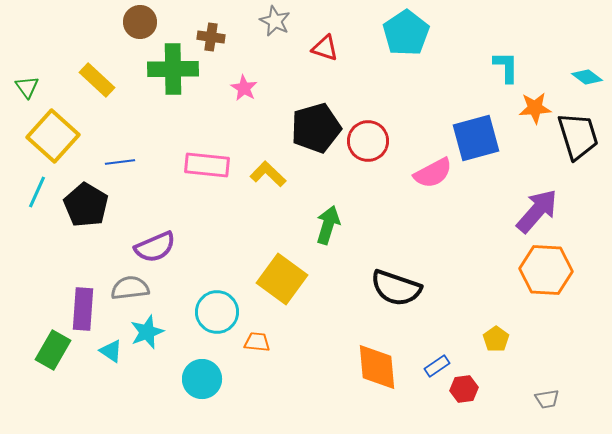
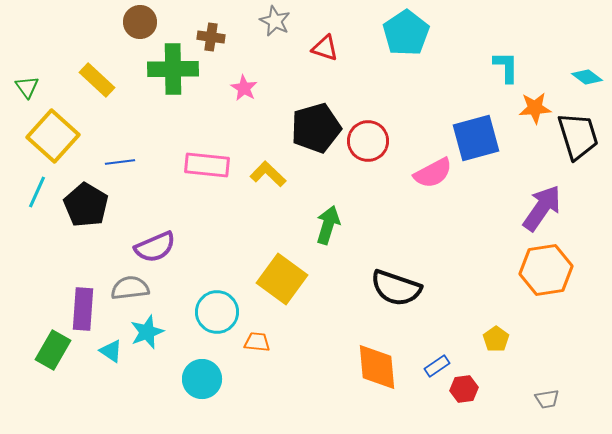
purple arrow at (537, 211): moved 5 px right, 3 px up; rotated 6 degrees counterclockwise
orange hexagon at (546, 270): rotated 12 degrees counterclockwise
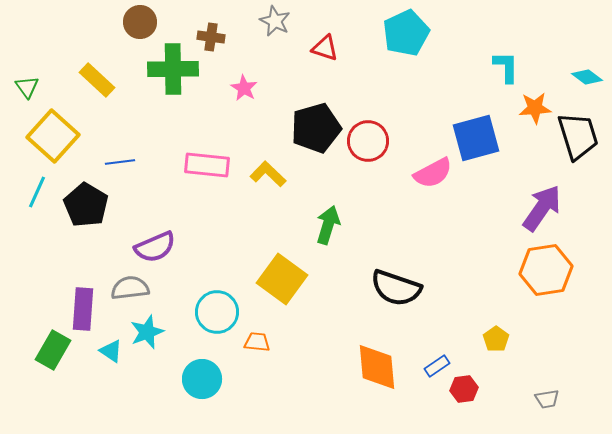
cyan pentagon at (406, 33): rotated 9 degrees clockwise
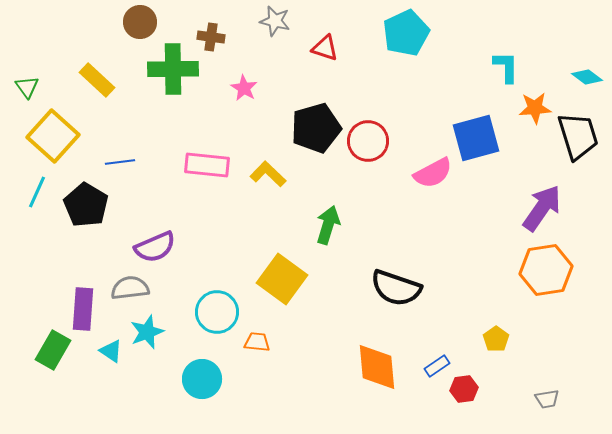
gray star at (275, 21): rotated 12 degrees counterclockwise
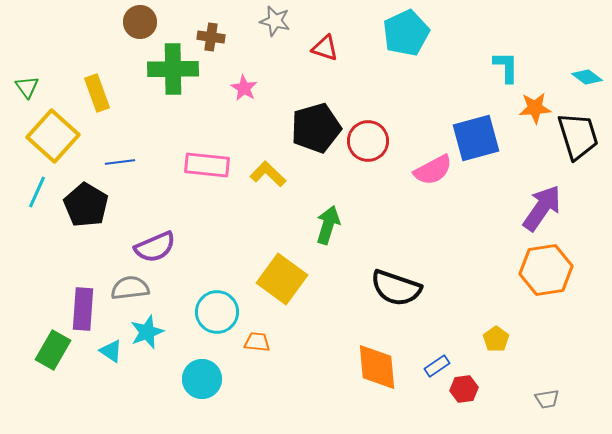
yellow rectangle at (97, 80): moved 13 px down; rotated 27 degrees clockwise
pink semicircle at (433, 173): moved 3 px up
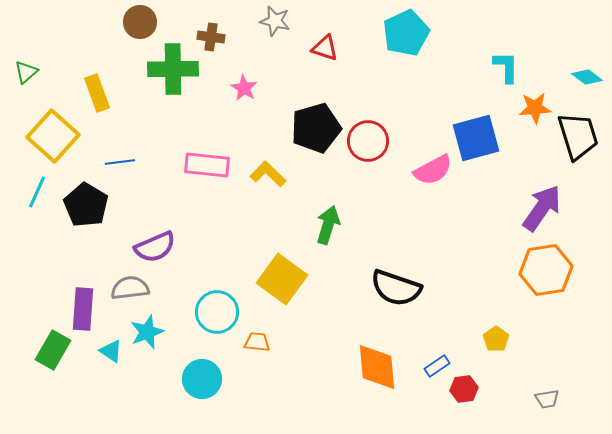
green triangle at (27, 87): moved 1 px left, 15 px up; rotated 25 degrees clockwise
